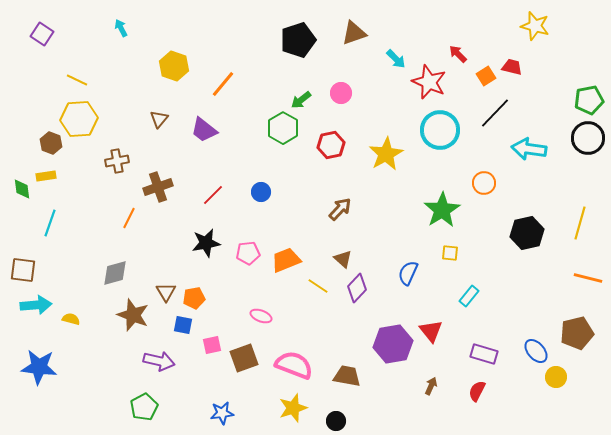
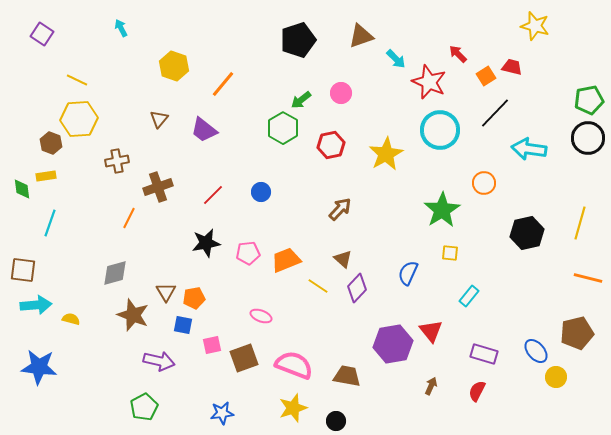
brown triangle at (354, 33): moved 7 px right, 3 px down
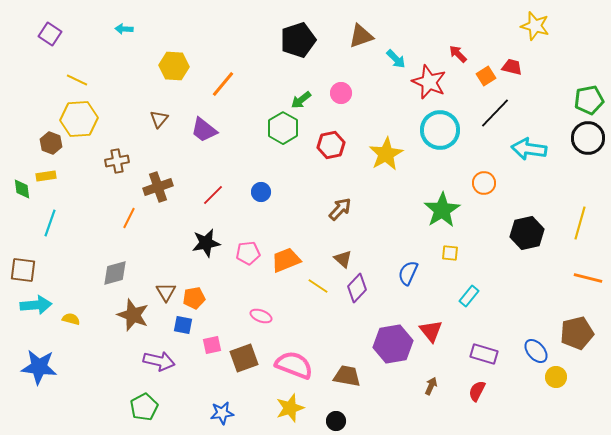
cyan arrow at (121, 28): moved 3 px right, 1 px down; rotated 60 degrees counterclockwise
purple square at (42, 34): moved 8 px right
yellow hexagon at (174, 66): rotated 16 degrees counterclockwise
yellow star at (293, 408): moved 3 px left
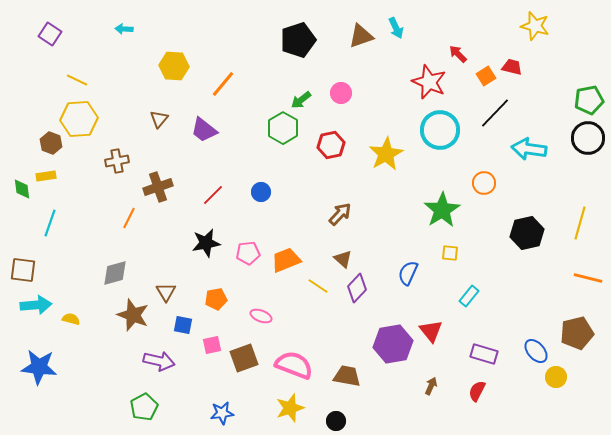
cyan arrow at (396, 59): moved 31 px up; rotated 20 degrees clockwise
brown arrow at (340, 209): moved 5 px down
orange pentagon at (194, 298): moved 22 px right, 1 px down
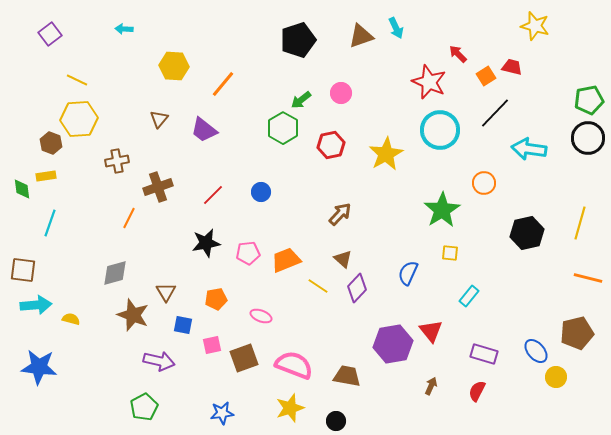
purple square at (50, 34): rotated 20 degrees clockwise
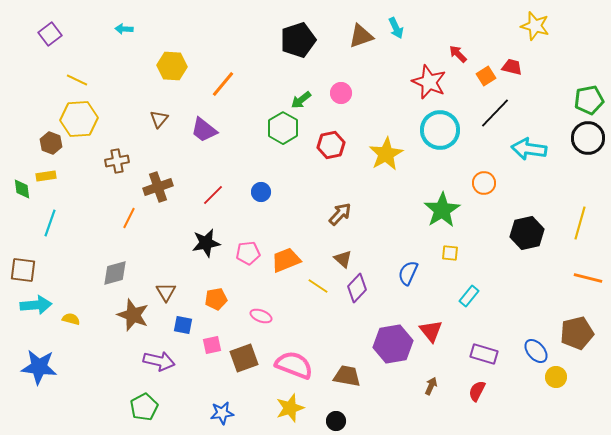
yellow hexagon at (174, 66): moved 2 px left
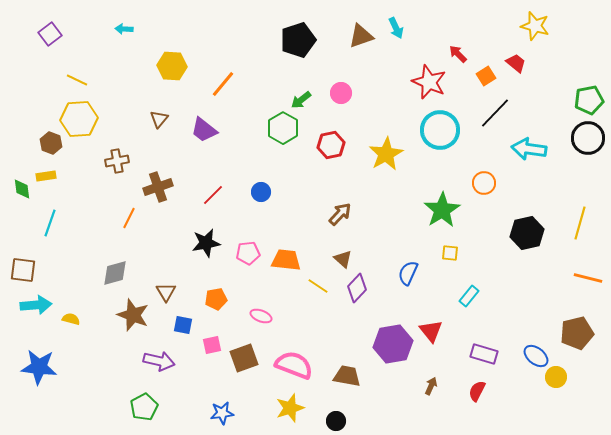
red trapezoid at (512, 67): moved 4 px right, 4 px up; rotated 25 degrees clockwise
orange trapezoid at (286, 260): rotated 28 degrees clockwise
blue ellipse at (536, 351): moved 5 px down; rotated 10 degrees counterclockwise
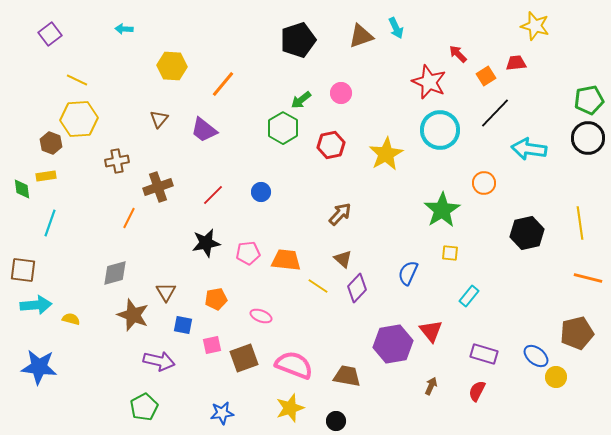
red trapezoid at (516, 63): rotated 45 degrees counterclockwise
yellow line at (580, 223): rotated 24 degrees counterclockwise
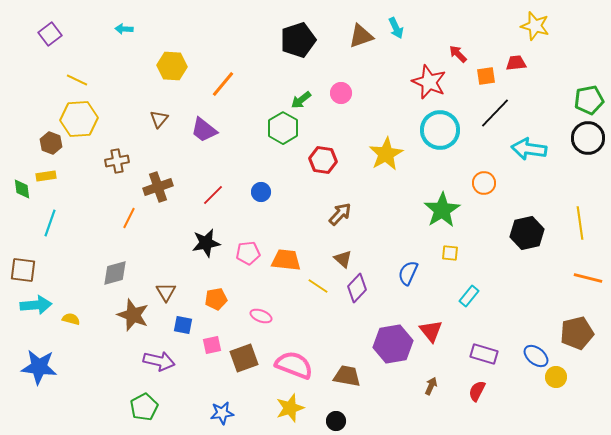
orange square at (486, 76): rotated 24 degrees clockwise
red hexagon at (331, 145): moved 8 px left, 15 px down; rotated 20 degrees clockwise
